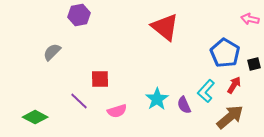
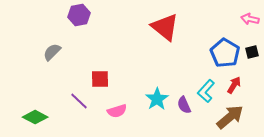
black square: moved 2 px left, 12 px up
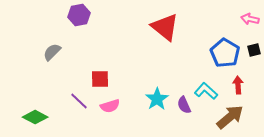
black square: moved 2 px right, 2 px up
red arrow: moved 4 px right; rotated 36 degrees counterclockwise
cyan L-shape: rotated 90 degrees clockwise
pink semicircle: moved 7 px left, 5 px up
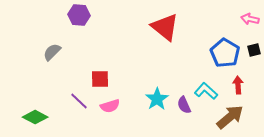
purple hexagon: rotated 15 degrees clockwise
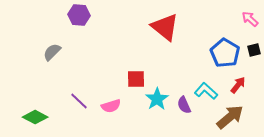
pink arrow: rotated 30 degrees clockwise
red square: moved 36 px right
red arrow: rotated 42 degrees clockwise
pink semicircle: moved 1 px right
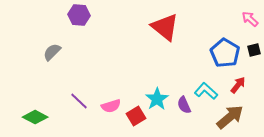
red square: moved 37 px down; rotated 30 degrees counterclockwise
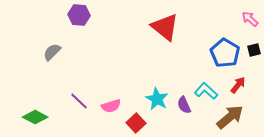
cyan star: rotated 10 degrees counterclockwise
red square: moved 7 px down; rotated 12 degrees counterclockwise
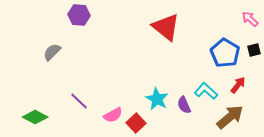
red triangle: moved 1 px right
pink semicircle: moved 2 px right, 9 px down; rotated 12 degrees counterclockwise
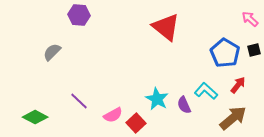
brown arrow: moved 3 px right, 1 px down
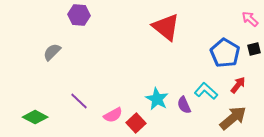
black square: moved 1 px up
